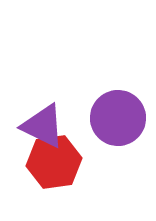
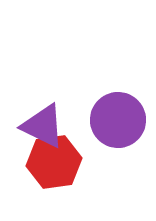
purple circle: moved 2 px down
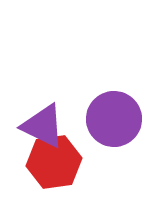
purple circle: moved 4 px left, 1 px up
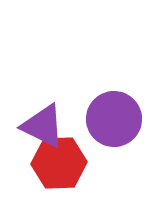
red hexagon: moved 5 px right, 1 px down; rotated 6 degrees clockwise
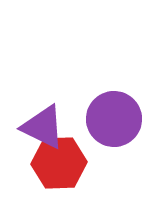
purple triangle: moved 1 px down
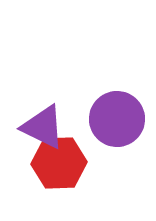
purple circle: moved 3 px right
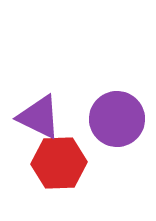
purple triangle: moved 4 px left, 10 px up
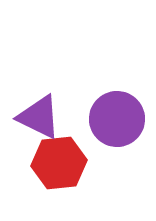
red hexagon: rotated 4 degrees counterclockwise
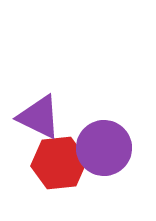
purple circle: moved 13 px left, 29 px down
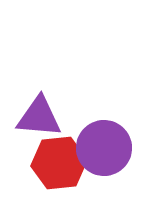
purple triangle: rotated 21 degrees counterclockwise
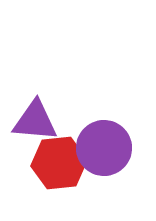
purple triangle: moved 4 px left, 4 px down
